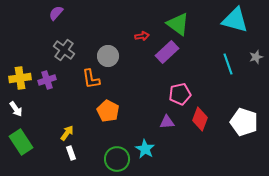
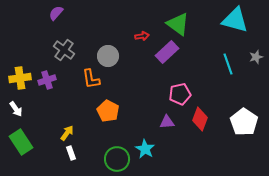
white pentagon: rotated 16 degrees clockwise
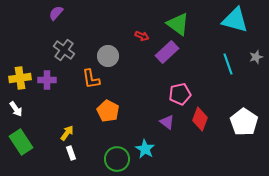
red arrow: rotated 32 degrees clockwise
purple cross: rotated 18 degrees clockwise
purple triangle: rotated 42 degrees clockwise
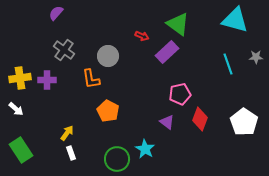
gray star: rotated 16 degrees clockwise
white arrow: rotated 14 degrees counterclockwise
green rectangle: moved 8 px down
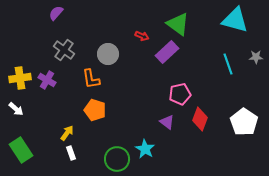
gray circle: moved 2 px up
purple cross: rotated 30 degrees clockwise
orange pentagon: moved 13 px left, 1 px up; rotated 10 degrees counterclockwise
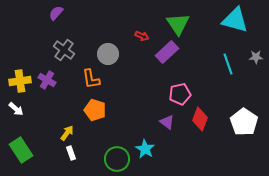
green triangle: rotated 20 degrees clockwise
yellow cross: moved 3 px down
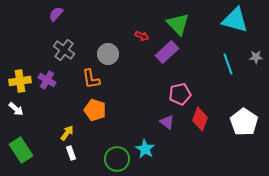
purple semicircle: moved 1 px down
green triangle: rotated 10 degrees counterclockwise
